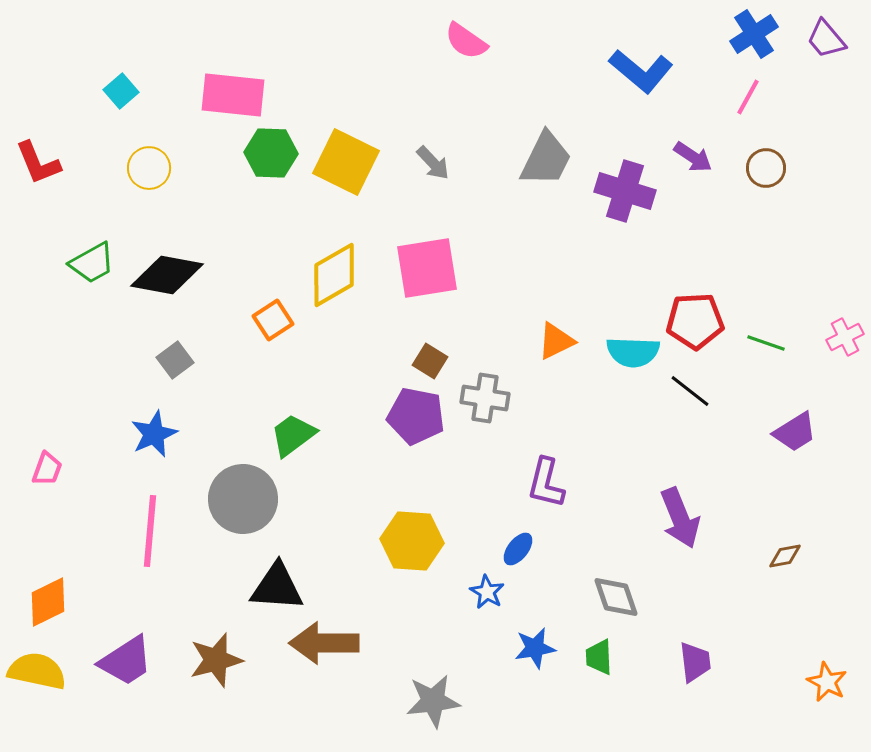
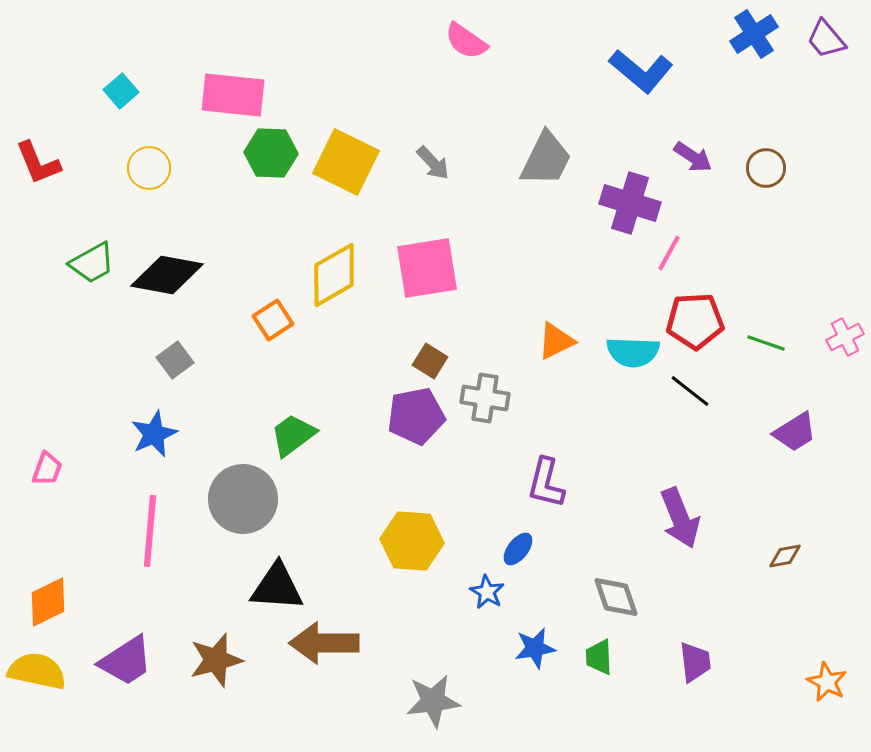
pink line at (748, 97): moved 79 px left, 156 px down
purple cross at (625, 191): moved 5 px right, 12 px down
purple pentagon at (416, 416): rotated 22 degrees counterclockwise
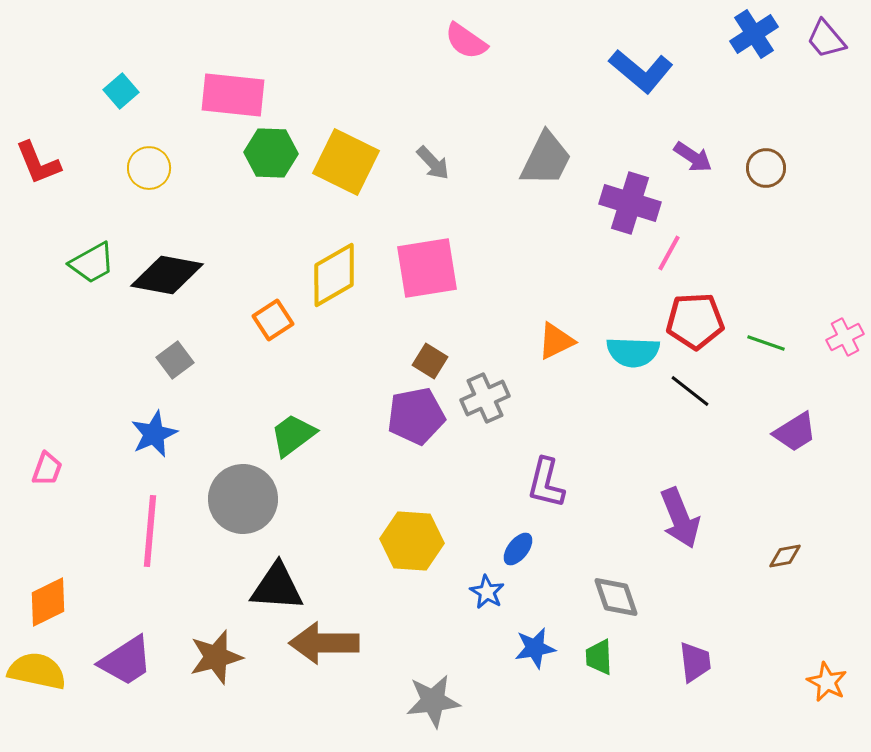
gray cross at (485, 398): rotated 33 degrees counterclockwise
brown star at (216, 660): moved 3 px up
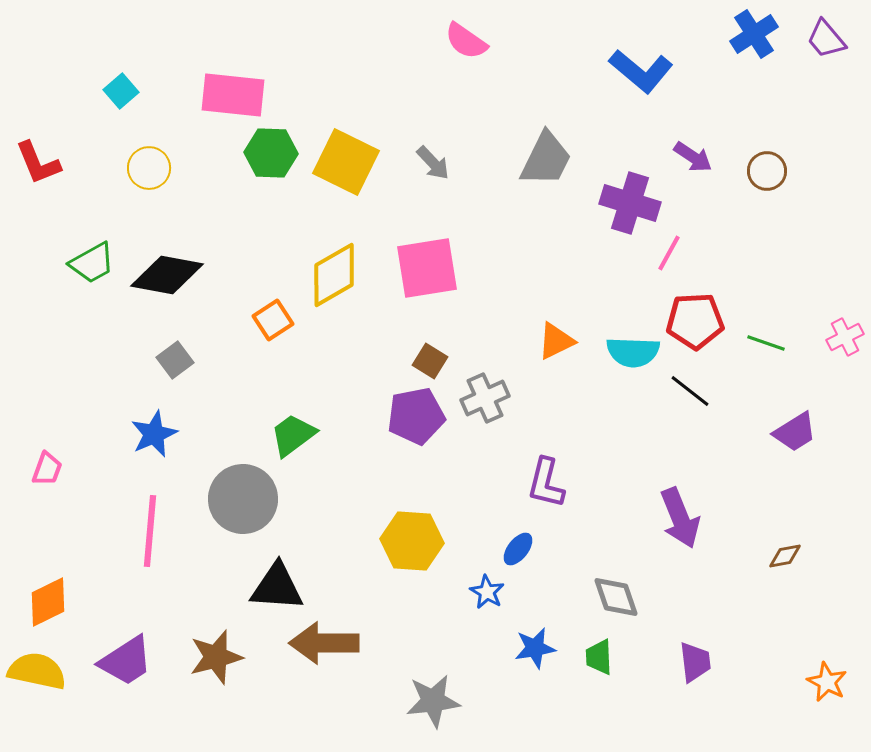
brown circle at (766, 168): moved 1 px right, 3 px down
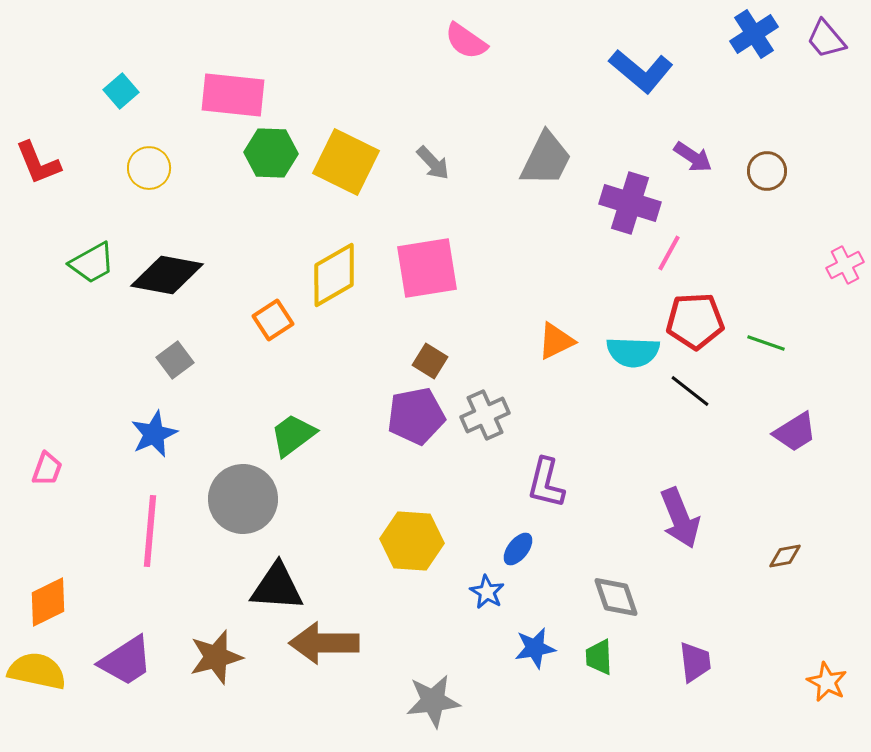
pink cross at (845, 337): moved 72 px up
gray cross at (485, 398): moved 17 px down
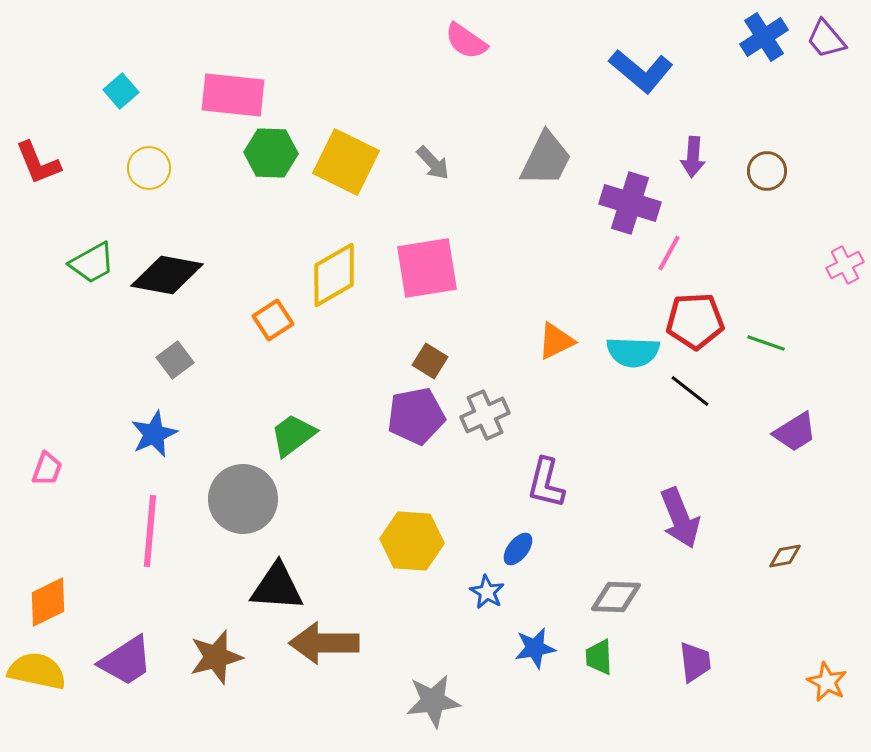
blue cross at (754, 34): moved 10 px right, 3 px down
purple arrow at (693, 157): rotated 60 degrees clockwise
gray diamond at (616, 597): rotated 69 degrees counterclockwise
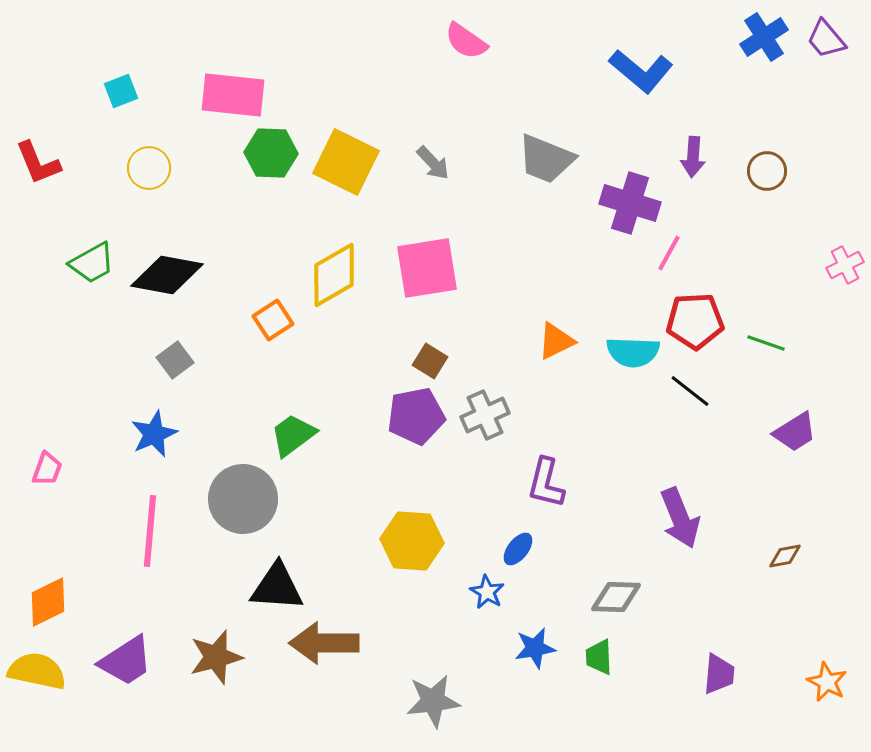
cyan square at (121, 91): rotated 20 degrees clockwise
gray trapezoid at (546, 159): rotated 86 degrees clockwise
purple trapezoid at (695, 662): moved 24 px right, 12 px down; rotated 12 degrees clockwise
